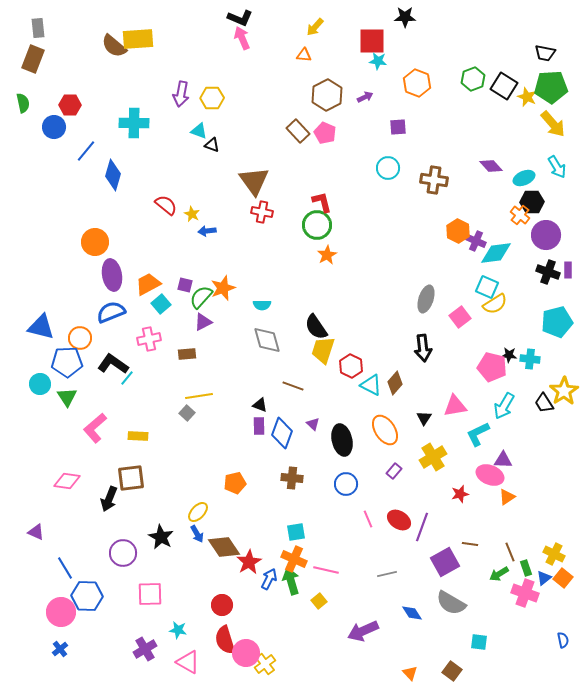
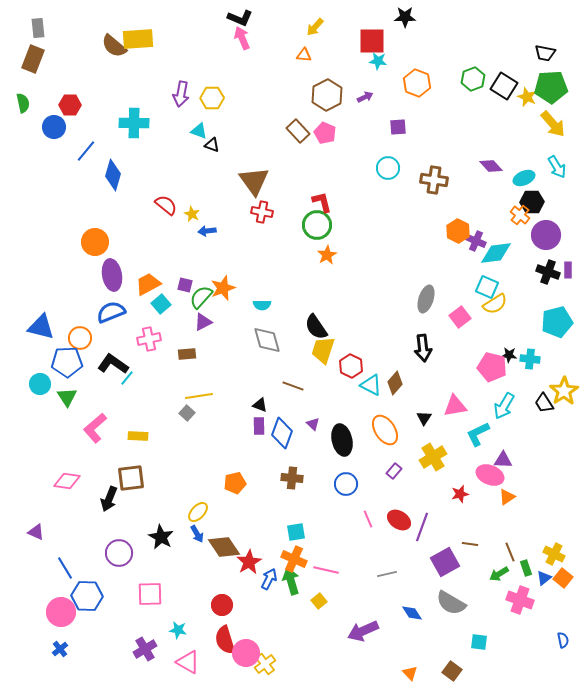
purple circle at (123, 553): moved 4 px left
pink cross at (525, 593): moved 5 px left, 7 px down
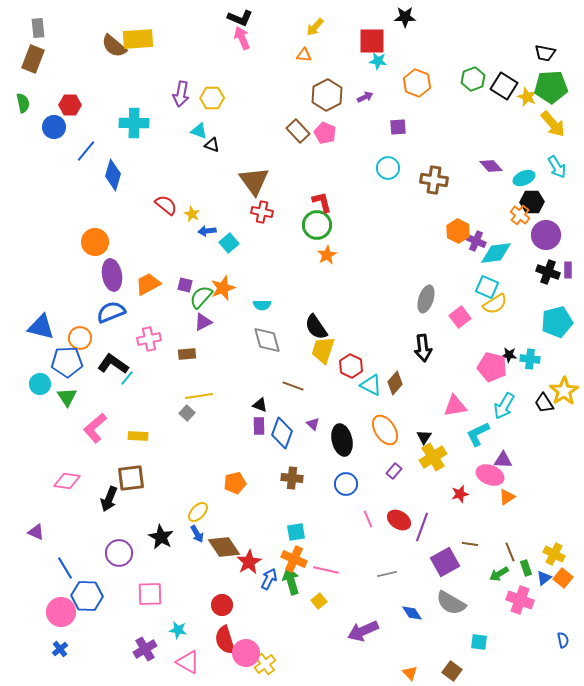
cyan square at (161, 304): moved 68 px right, 61 px up
black triangle at (424, 418): moved 19 px down
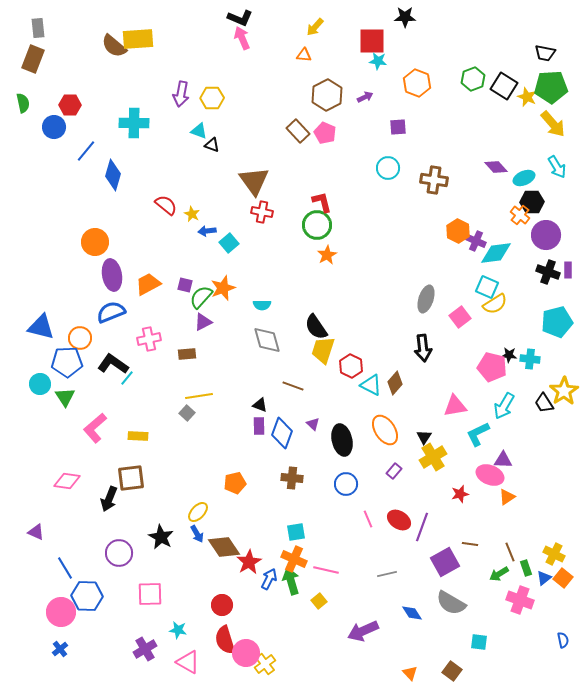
purple diamond at (491, 166): moved 5 px right, 1 px down
green triangle at (67, 397): moved 2 px left
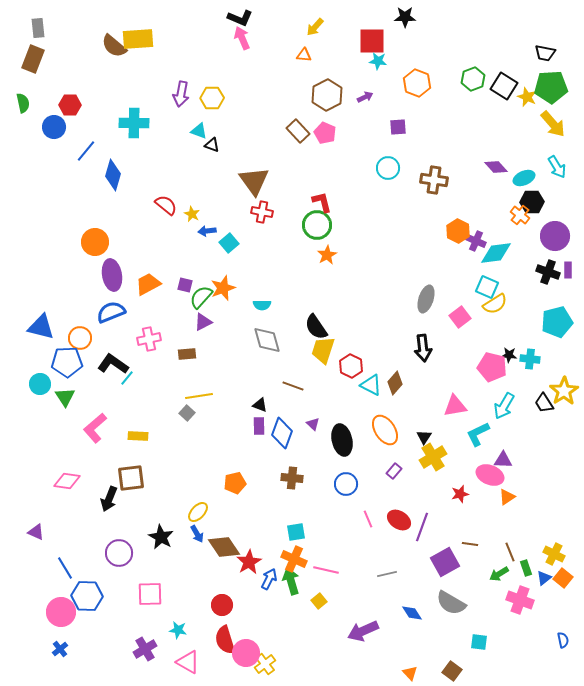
purple circle at (546, 235): moved 9 px right, 1 px down
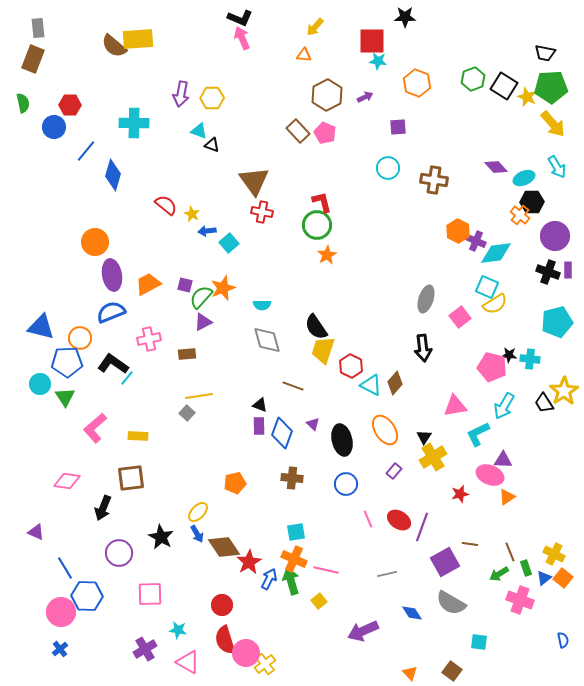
black arrow at (109, 499): moved 6 px left, 9 px down
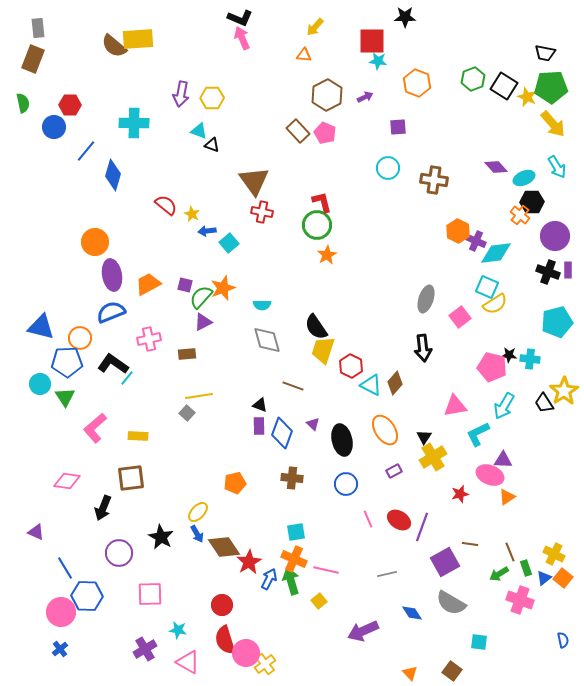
purple rectangle at (394, 471): rotated 21 degrees clockwise
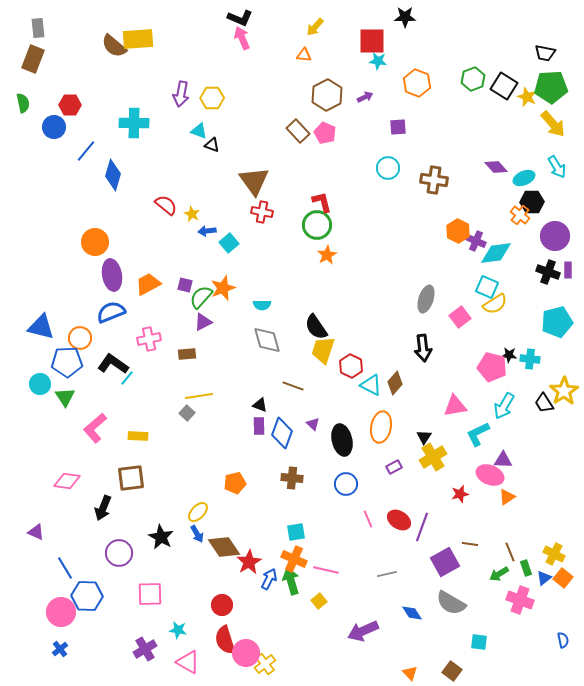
orange ellipse at (385, 430): moved 4 px left, 3 px up; rotated 44 degrees clockwise
purple rectangle at (394, 471): moved 4 px up
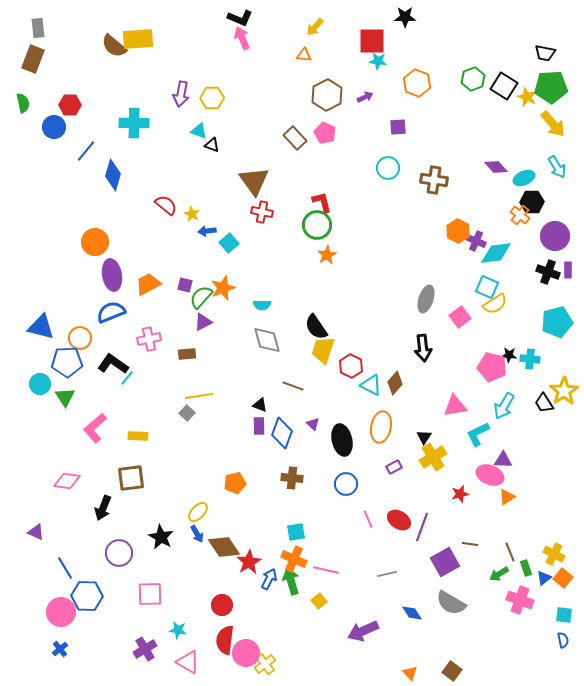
brown rectangle at (298, 131): moved 3 px left, 7 px down
red semicircle at (225, 640): rotated 24 degrees clockwise
cyan square at (479, 642): moved 85 px right, 27 px up
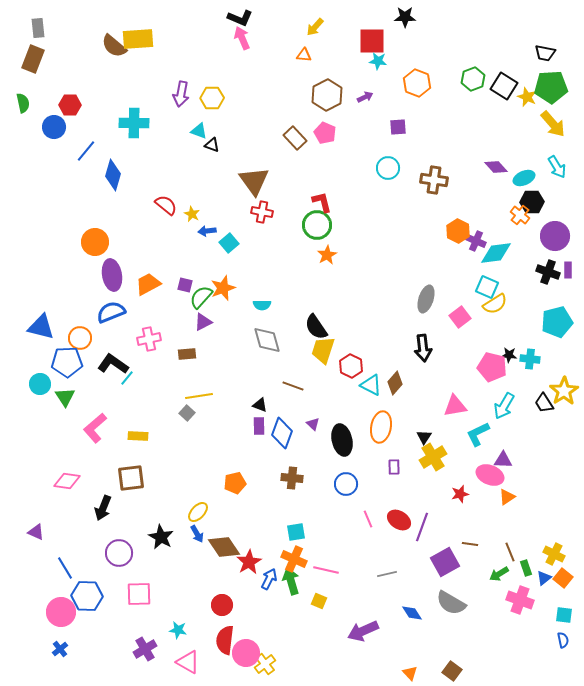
purple rectangle at (394, 467): rotated 63 degrees counterclockwise
pink square at (150, 594): moved 11 px left
yellow square at (319, 601): rotated 28 degrees counterclockwise
